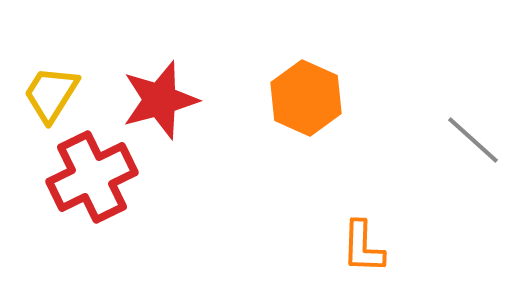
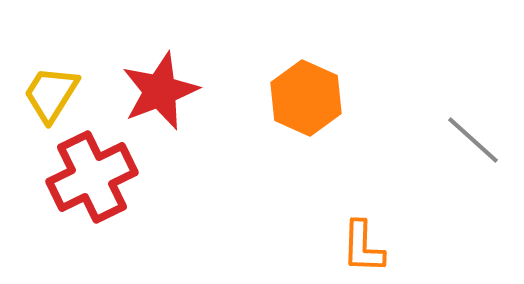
red star: moved 9 px up; rotated 6 degrees counterclockwise
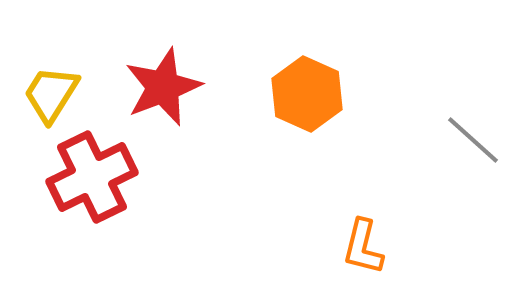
red star: moved 3 px right, 4 px up
orange hexagon: moved 1 px right, 4 px up
orange L-shape: rotated 12 degrees clockwise
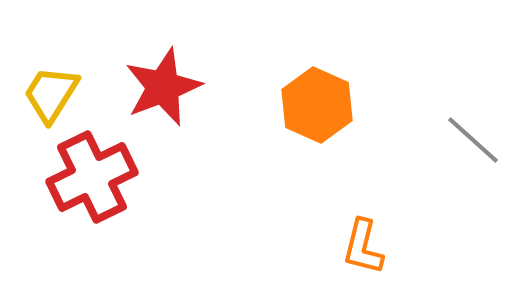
orange hexagon: moved 10 px right, 11 px down
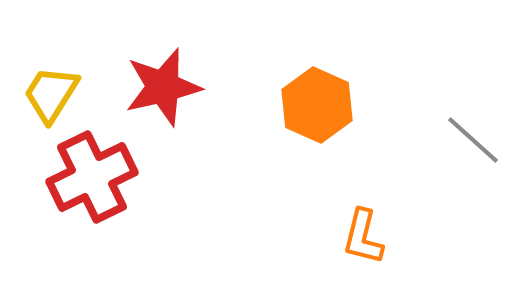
red star: rotated 8 degrees clockwise
orange L-shape: moved 10 px up
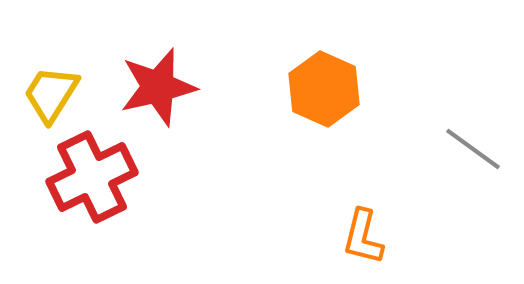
red star: moved 5 px left
orange hexagon: moved 7 px right, 16 px up
gray line: moved 9 px down; rotated 6 degrees counterclockwise
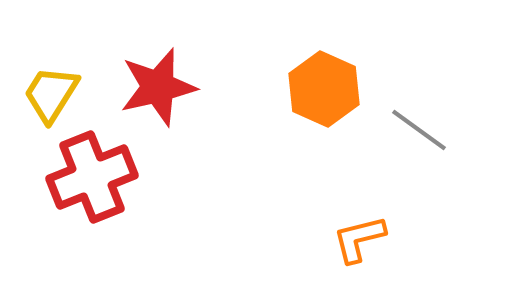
gray line: moved 54 px left, 19 px up
red cross: rotated 4 degrees clockwise
orange L-shape: moved 4 px left, 2 px down; rotated 62 degrees clockwise
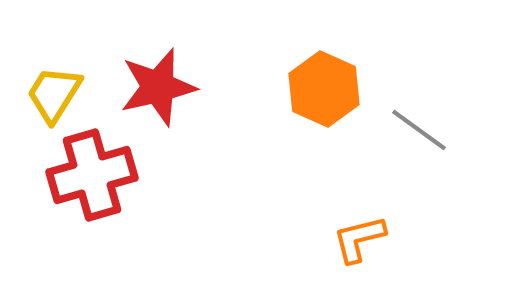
yellow trapezoid: moved 3 px right
red cross: moved 2 px up; rotated 6 degrees clockwise
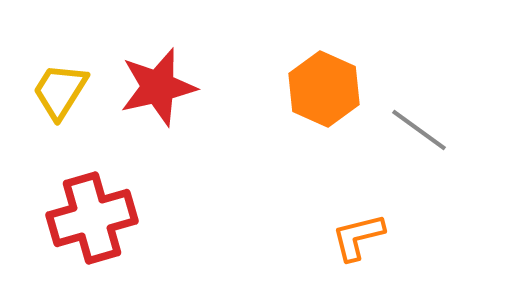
yellow trapezoid: moved 6 px right, 3 px up
red cross: moved 43 px down
orange L-shape: moved 1 px left, 2 px up
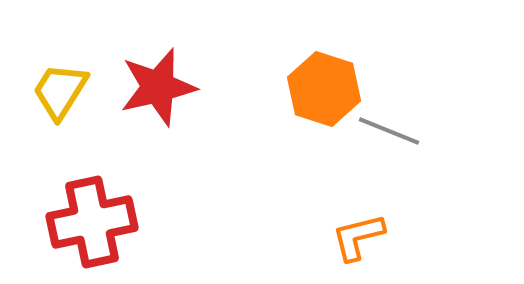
orange hexagon: rotated 6 degrees counterclockwise
gray line: moved 30 px left, 1 px down; rotated 14 degrees counterclockwise
red cross: moved 4 px down; rotated 4 degrees clockwise
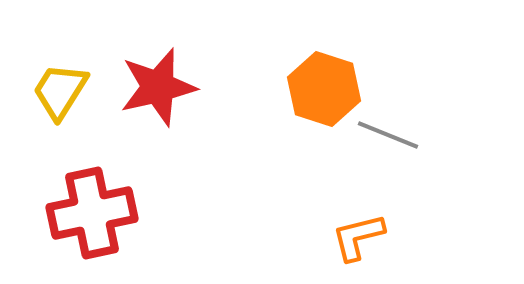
gray line: moved 1 px left, 4 px down
red cross: moved 9 px up
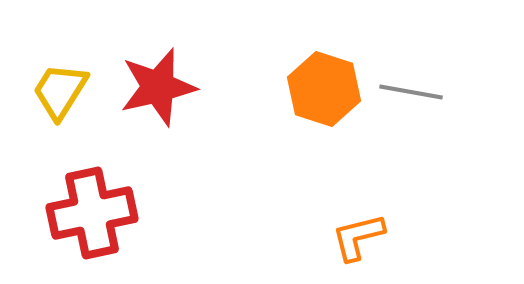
gray line: moved 23 px right, 43 px up; rotated 12 degrees counterclockwise
